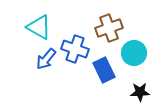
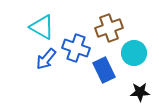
cyan triangle: moved 3 px right
blue cross: moved 1 px right, 1 px up
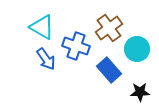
brown cross: rotated 16 degrees counterclockwise
blue cross: moved 2 px up
cyan circle: moved 3 px right, 4 px up
blue arrow: rotated 75 degrees counterclockwise
blue rectangle: moved 5 px right; rotated 15 degrees counterclockwise
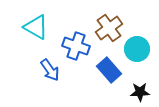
cyan triangle: moved 6 px left
blue arrow: moved 4 px right, 11 px down
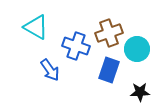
brown cross: moved 5 px down; rotated 16 degrees clockwise
blue rectangle: rotated 60 degrees clockwise
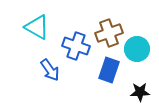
cyan triangle: moved 1 px right
